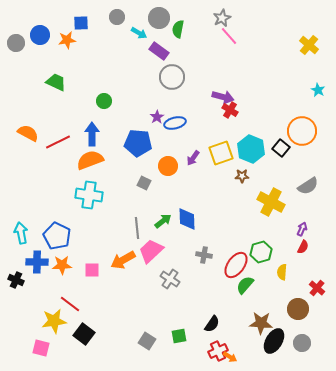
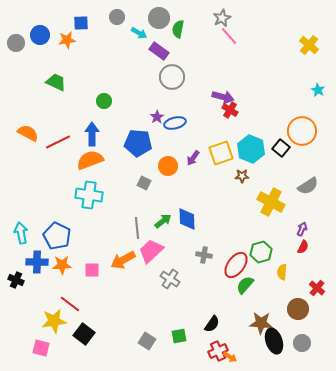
black ellipse at (274, 341): rotated 50 degrees counterclockwise
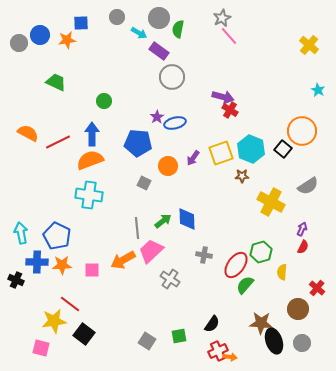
gray circle at (16, 43): moved 3 px right
black square at (281, 148): moved 2 px right, 1 px down
orange arrow at (230, 357): rotated 24 degrees counterclockwise
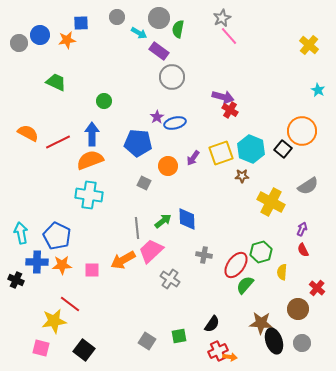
red semicircle at (303, 247): moved 3 px down; rotated 128 degrees clockwise
black square at (84, 334): moved 16 px down
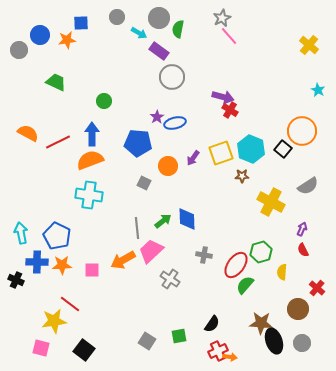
gray circle at (19, 43): moved 7 px down
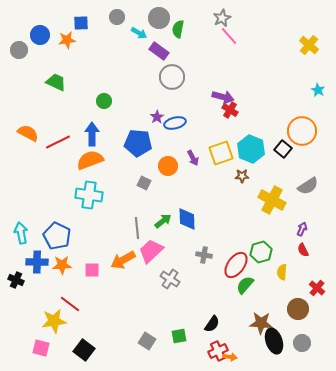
purple arrow at (193, 158): rotated 63 degrees counterclockwise
yellow cross at (271, 202): moved 1 px right, 2 px up
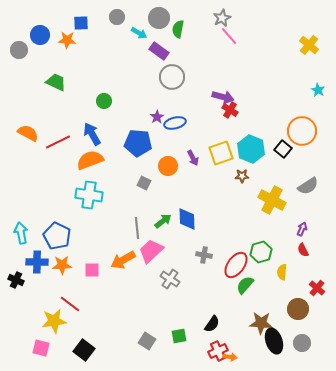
orange star at (67, 40): rotated 12 degrees clockwise
blue arrow at (92, 134): rotated 30 degrees counterclockwise
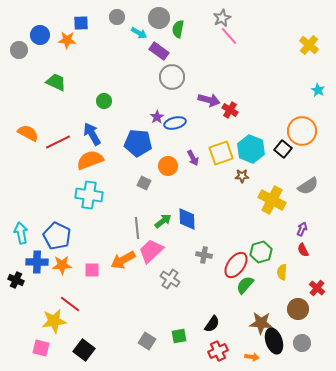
purple arrow at (223, 97): moved 14 px left, 3 px down
orange arrow at (230, 357): moved 22 px right
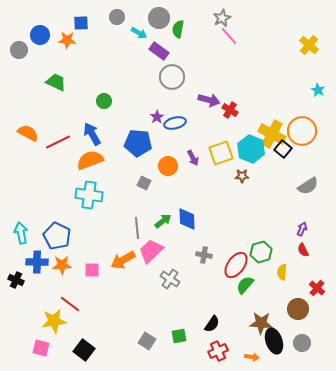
yellow cross at (272, 200): moved 66 px up
